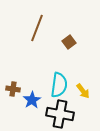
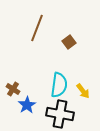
brown cross: rotated 24 degrees clockwise
blue star: moved 5 px left, 5 px down
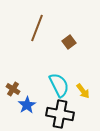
cyan semicircle: rotated 35 degrees counterclockwise
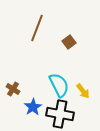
blue star: moved 6 px right, 2 px down
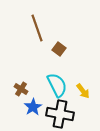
brown line: rotated 40 degrees counterclockwise
brown square: moved 10 px left, 7 px down; rotated 16 degrees counterclockwise
cyan semicircle: moved 2 px left
brown cross: moved 8 px right
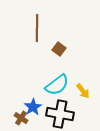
brown line: rotated 20 degrees clockwise
cyan semicircle: rotated 80 degrees clockwise
brown cross: moved 29 px down
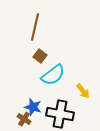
brown line: moved 2 px left, 1 px up; rotated 12 degrees clockwise
brown square: moved 19 px left, 7 px down
cyan semicircle: moved 4 px left, 10 px up
blue star: rotated 24 degrees counterclockwise
brown cross: moved 3 px right, 1 px down
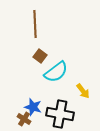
brown line: moved 3 px up; rotated 16 degrees counterclockwise
cyan semicircle: moved 3 px right, 3 px up
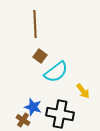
brown cross: moved 1 px left, 1 px down
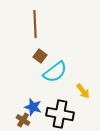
cyan semicircle: moved 1 px left
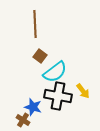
black cross: moved 2 px left, 18 px up
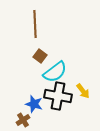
blue star: moved 1 px right, 3 px up
brown cross: rotated 24 degrees clockwise
